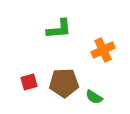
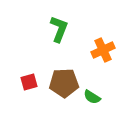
green L-shape: rotated 64 degrees counterclockwise
green semicircle: moved 2 px left
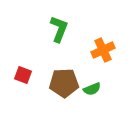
red square: moved 6 px left, 7 px up; rotated 36 degrees clockwise
green semicircle: moved 8 px up; rotated 54 degrees counterclockwise
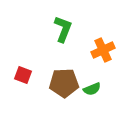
green L-shape: moved 4 px right
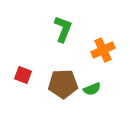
brown pentagon: moved 1 px left, 1 px down
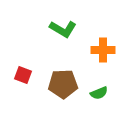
green L-shape: rotated 100 degrees clockwise
orange cross: rotated 25 degrees clockwise
green semicircle: moved 7 px right, 4 px down
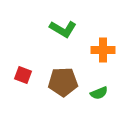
brown pentagon: moved 2 px up
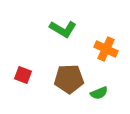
orange cross: moved 3 px right, 1 px up; rotated 25 degrees clockwise
brown pentagon: moved 6 px right, 3 px up
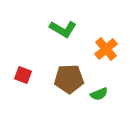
orange cross: rotated 25 degrees clockwise
green semicircle: moved 1 px down
